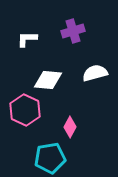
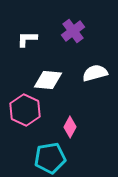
purple cross: rotated 20 degrees counterclockwise
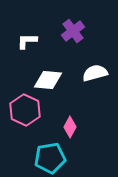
white L-shape: moved 2 px down
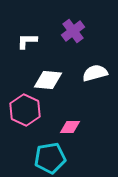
pink diamond: rotated 60 degrees clockwise
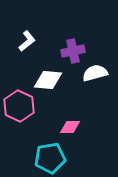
purple cross: moved 20 px down; rotated 25 degrees clockwise
white L-shape: rotated 140 degrees clockwise
pink hexagon: moved 6 px left, 4 px up
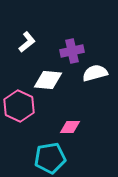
white L-shape: moved 1 px down
purple cross: moved 1 px left
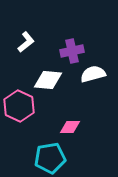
white L-shape: moved 1 px left
white semicircle: moved 2 px left, 1 px down
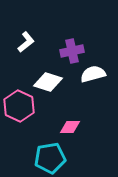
white diamond: moved 2 px down; rotated 12 degrees clockwise
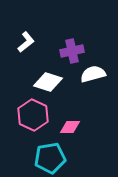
pink hexagon: moved 14 px right, 9 px down
